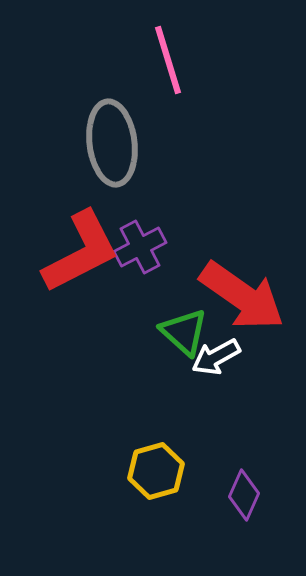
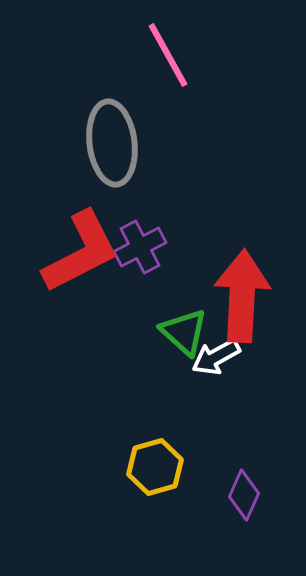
pink line: moved 5 px up; rotated 12 degrees counterclockwise
red arrow: rotated 122 degrees counterclockwise
yellow hexagon: moved 1 px left, 4 px up
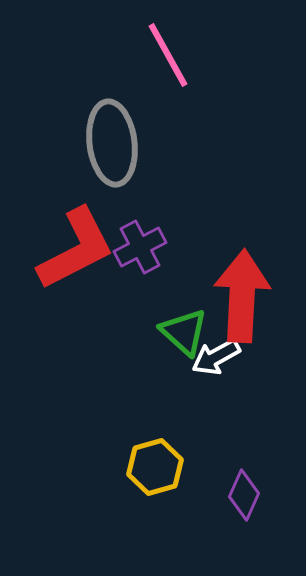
red L-shape: moved 5 px left, 3 px up
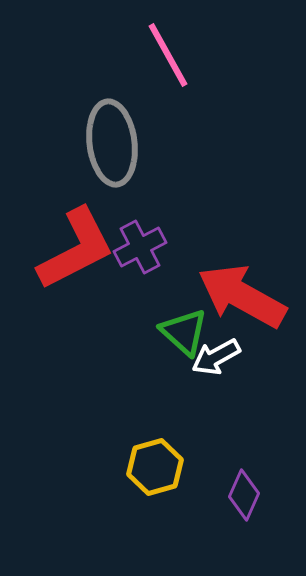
red arrow: rotated 64 degrees counterclockwise
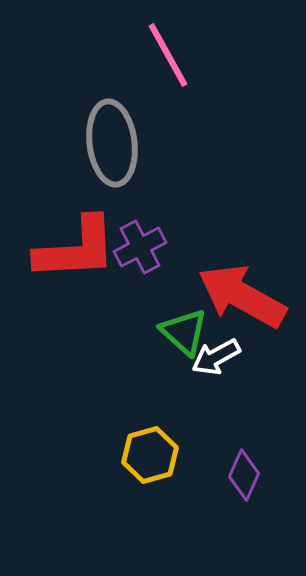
red L-shape: rotated 24 degrees clockwise
yellow hexagon: moved 5 px left, 12 px up
purple diamond: moved 20 px up
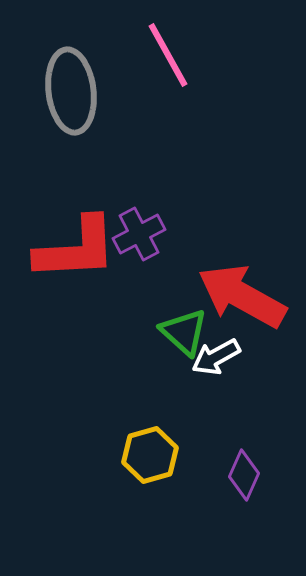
gray ellipse: moved 41 px left, 52 px up
purple cross: moved 1 px left, 13 px up
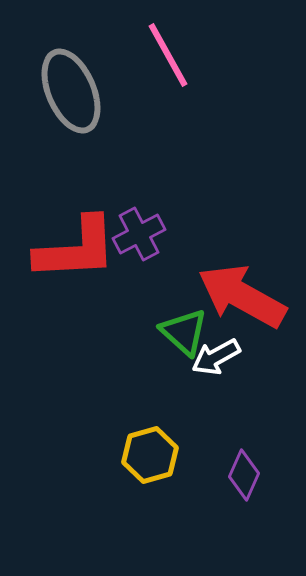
gray ellipse: rotated 16 degrees counterclockwise
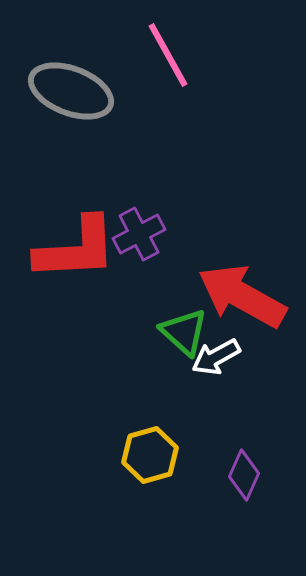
gray ellipse: rotated 46 degrees counterclockwise
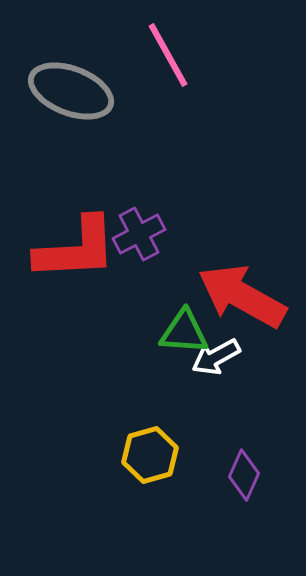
green triangle: rotated 38 degrees counterclockwise
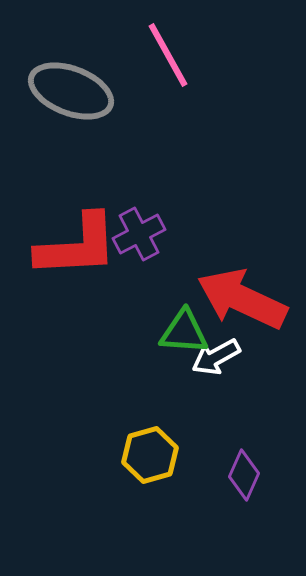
red L-shape: moved 1 px right, 3 px up
red arrow: moved 3 px down; rotated 4 degrees counterclockwise
